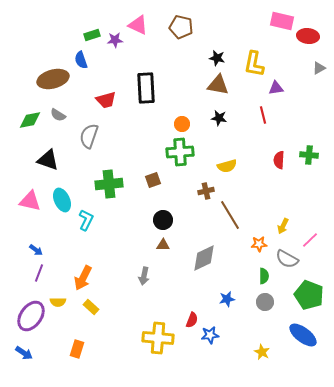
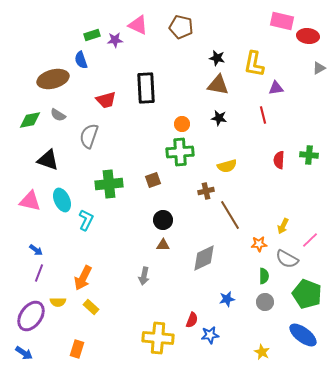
green pentagon at (309, 295): moved 2 px left, 1 px up
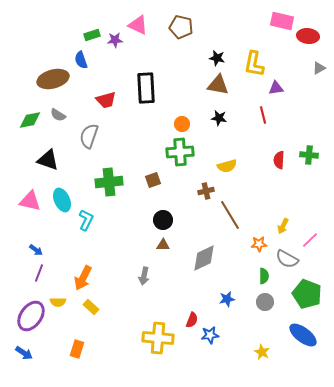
green cross at (109, 184): moved 2 px up
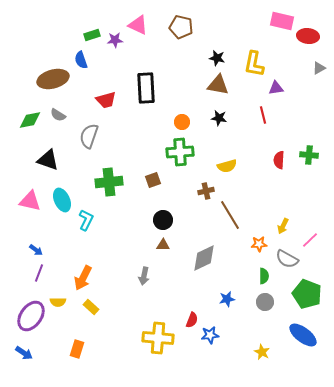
orange circle at (182, 124): moved 2 px up
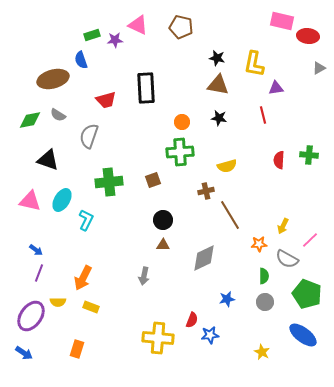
cyan ellipse at (62, 200): rotated 55 degrees clockwise
yellow rectangle at (91, 307): rotated 21 degrees counterclockwise
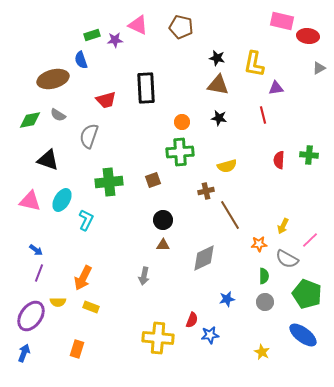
blue arrow at (24, 353): rotated 102 degrees counterclockwise
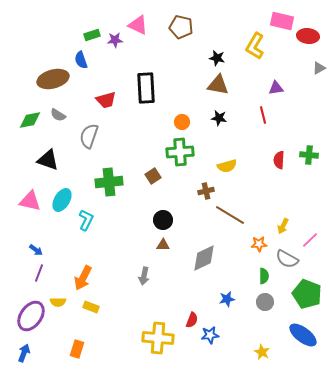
yellow L-shape at (254, 64): moved 1 px right, 18 px up; rotated 20 degrees clockwise
brown square at (153, 180): moved 4 px up; rotated 14 degrees counterclockwise
brown line at (230, 215): rotated 28 degrees counterclockwise
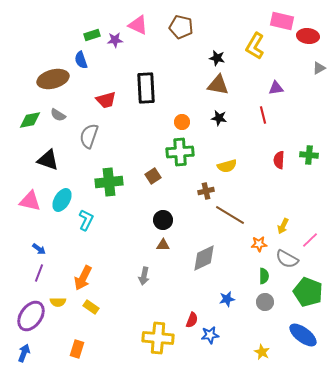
blue arrow at (36, 250): moved 3 px right, 1 px up
green pentagon at (307, 294): moved 1 px right, 2 px up
yellow rectangle at (91, 307): rotated 14 degrees clockwise
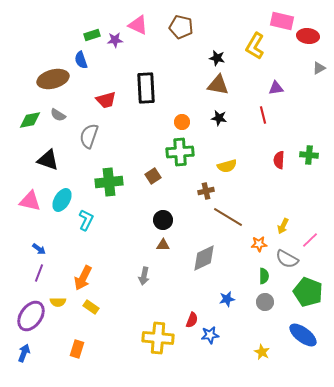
brown line at (230, 215): moved 2 px left, 2 px down
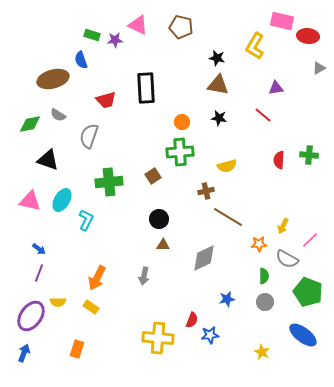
green rectangle at (92, 35): rotated 35 degrees clockwise
red line at (263, 115): rotated 36 degrees counterclockwise
green diamond at (30, 120): moved 4 px down
black circle at (163, 220): moved 4 px left, 1 px up
orange arrow at (83, 278): moved 14 px right
